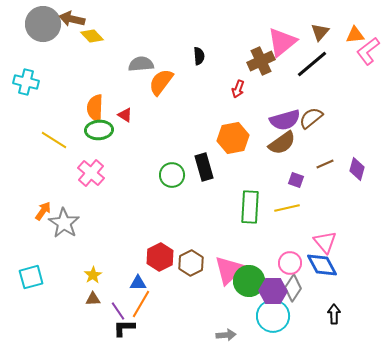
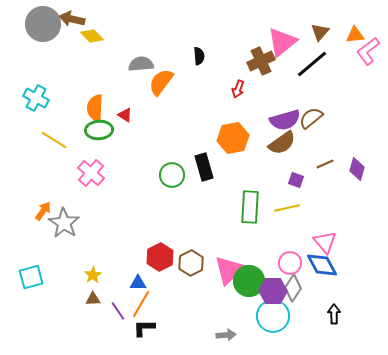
cyan cross at (26, 82): moved 10 px right, 16 px down; rotated 15 degrees clockwise
black L-shape at (124, 328): moved 20 px right
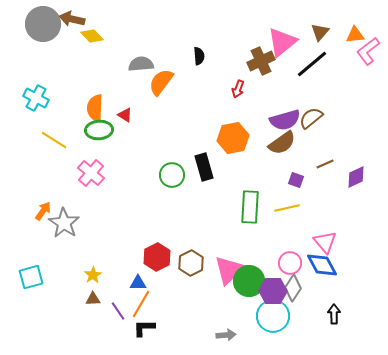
purple diamond at (357, 169): moved 1 px left, 8 px down; rotated 50 degrees clockwise
red hexagon at (160, 257): moved 3 px left
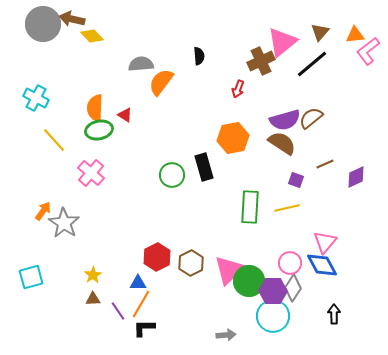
green ellipse at (99, 130): rotated 8 degrees counterclockwise
yellow line at (54, 140): rotated 16 degrees clockwise
brown semicircle at (282, 143): rotated 112 degrees counterclockwise
pink triangle at (325, 242): rotated 20 degrees clockwise
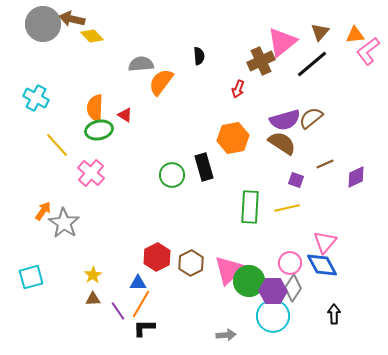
yellow line at (54, 140): moved 3 px right, 5 px down
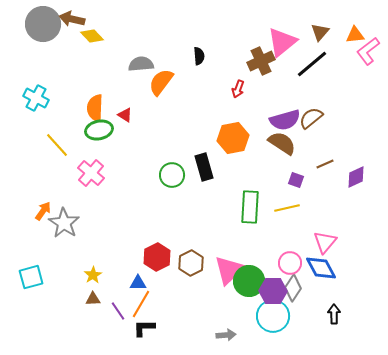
blue diamond at (322, 265): moved 1 px left, 3 px down
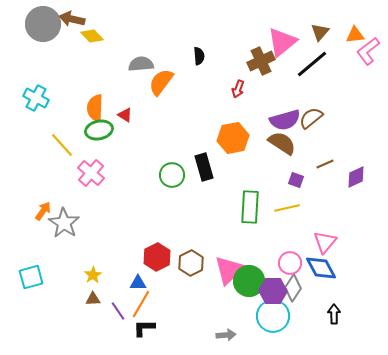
yellow line at (57, 145): moved 5 px right
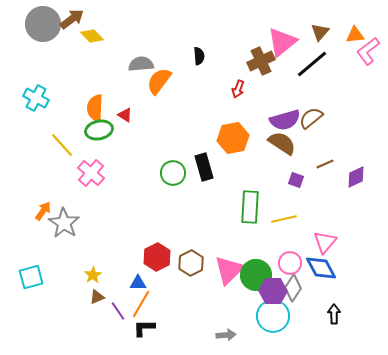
brown arrow at (72, 19): rotated 130 degrees clockwise
orange semicircle at (161, 82): moved 2 px left, 1 px up
green circle at (172, 175): moved 1 px right, 2 px up
yellow line at (287, 208): moved 3 px left, 11 px down
green circle at (249, 281): moved 7 px right, 6 px up
brown triangle at (93, 299): moved 4 px right, 2 px up; rotated 21 degrees counterclockwise
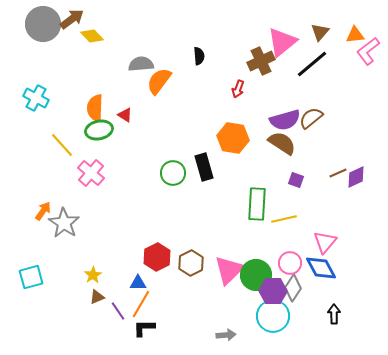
orange hexagon at (233, 138): rotated 20 degrees clockwise
brown line at (325, 164): moved 13 px right, 9 px down
green rectangle at (250, 207): moved 7 px right, 3 px up
